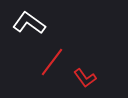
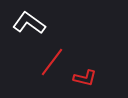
red L-shape: rotated 40 degrees counterclockwise
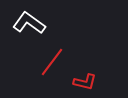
red L-shape: moved 4 px down
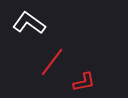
red L-shape: moved 1 px left; rotated 25 degrees counterclockwise
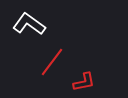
white L-shape: moved 1 px down
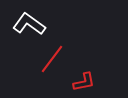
red line: moved 3 px up
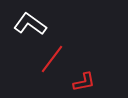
white L-shape: moved 1 px right
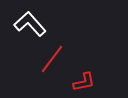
white L-shape: rotated 12 degrees clockwise
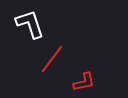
white L-shape: rotated 24 degrees clockwise
